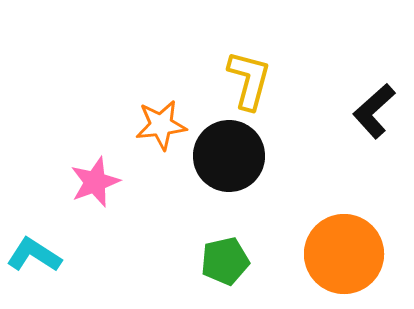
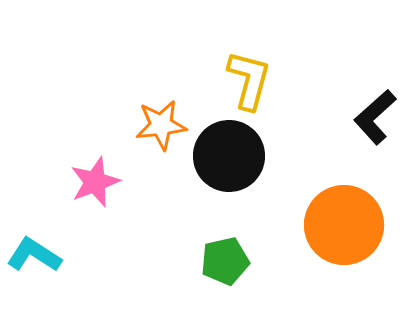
black L-shape: moved 1 px right, 6 px down
orange circle: moved 29 px up
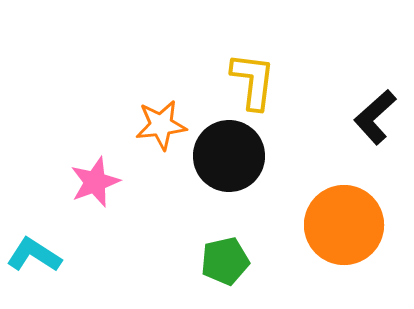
yellow L-shape: moved 4 px right, 1 px down; rotated 8 degrees counterclockwise
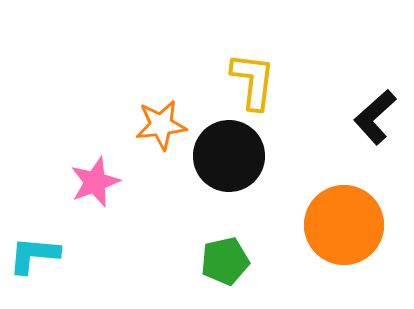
cyan L-shape: rotated 28 degrees counterclockwise
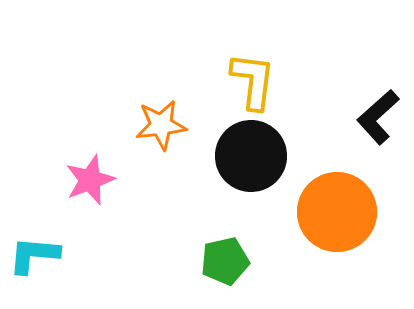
black L-shape: moved 3 px right
black circle: moved 22 px right
pink star: moved 5 px left, 2 px up
orange circle: moved 7 px left, 13 px up
